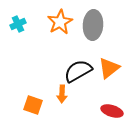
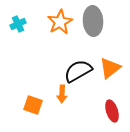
gray ellipse: moved 4 px up; rotated 8 degrees counterclockwise
orange triangle: moved 1 px right
red ellipse: rotated 55 degrees clockwise
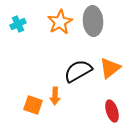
orange arrow: moved 7 px left, 2 px down
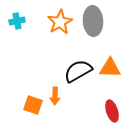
cyan cross: moved 1 px left, 3 px up; rotated 14 degrees clockwise
orange triangle: rotated 40 degrees clockwise
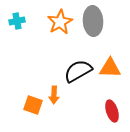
orange arrow: moved 1 px left, 1 px up
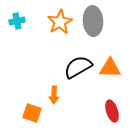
black semicircle: moved 4 px up
orange square: moved 1 px left, 8 px down
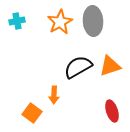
orange triangle: moved 2 px up; rotated 20 degrees counterclockwise
orange square: rotated 18 degrees clockwise
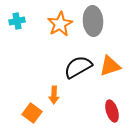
orange star: moved 2 px down
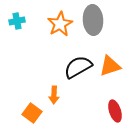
gray ellipse: moved 1 px up
red ellipse: moved 3 px right
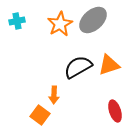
gray ellipse: rotated 52 degrees clockwise
orange triangle: moved 1 px left, 1 px up
orange square: moved 8 px right, 2 px down
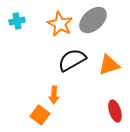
orange star: rotated 15 degrees counterclockwise
black semicircle: moved 6 px left, 7 px up
